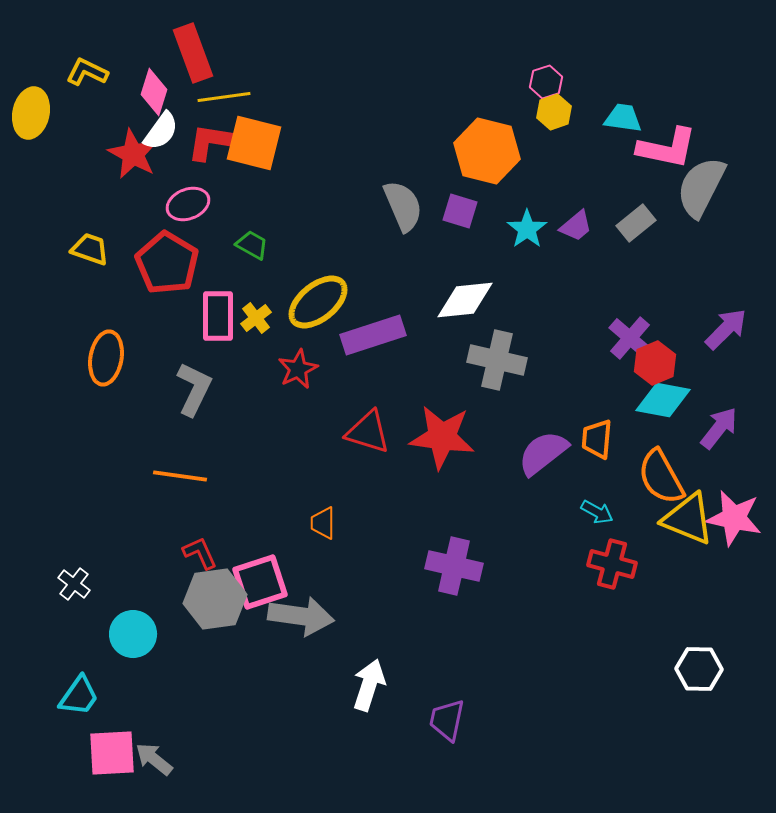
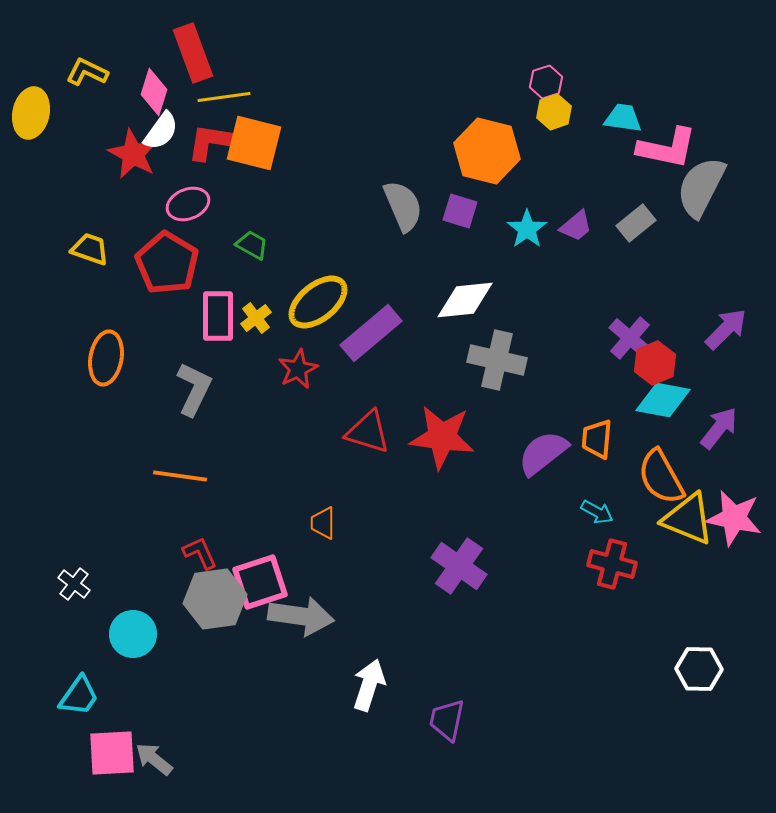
purple rectangle at (373, 335): moved 2 px left, 2 px up; rotated 22 degrees counterclockwise
purple cross at (454, 566): moved 5 px right; rotated 22 degrees clockwise
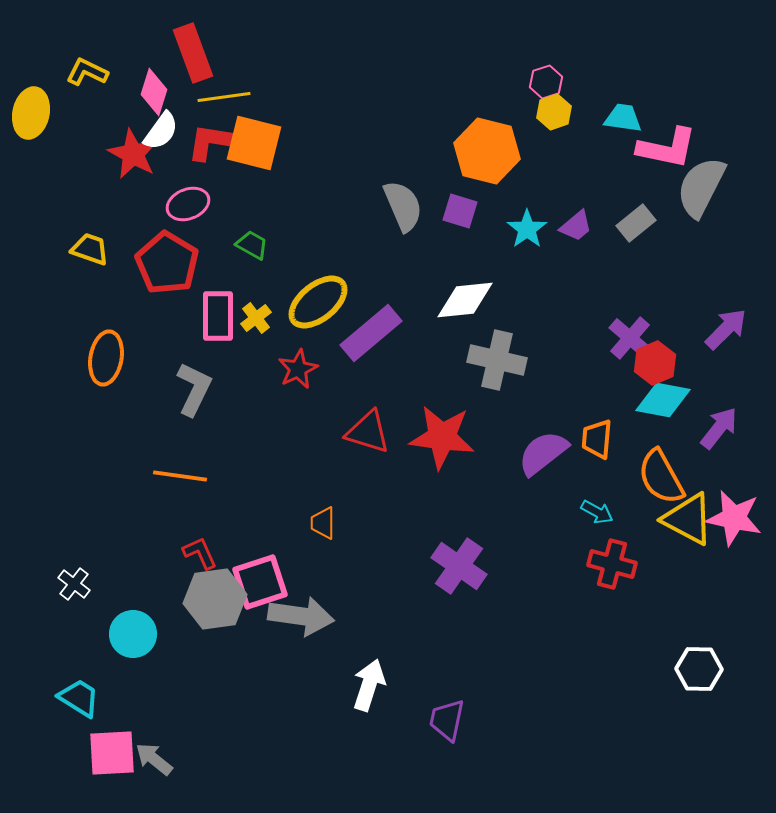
yellow triangle at (688, 519): rotated 6 degrees clockwise
cyan trapezoid at (79, 696): moved 2 px down; rotated 93 degrees counterclockwise
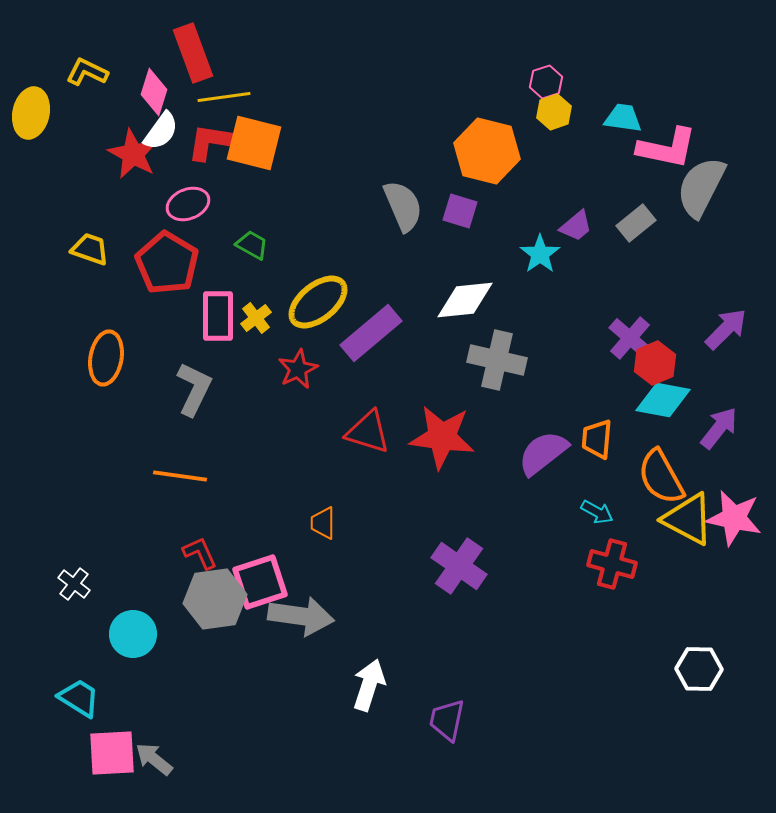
cyan star at (527, 229): moved 13 px right, 25 px down
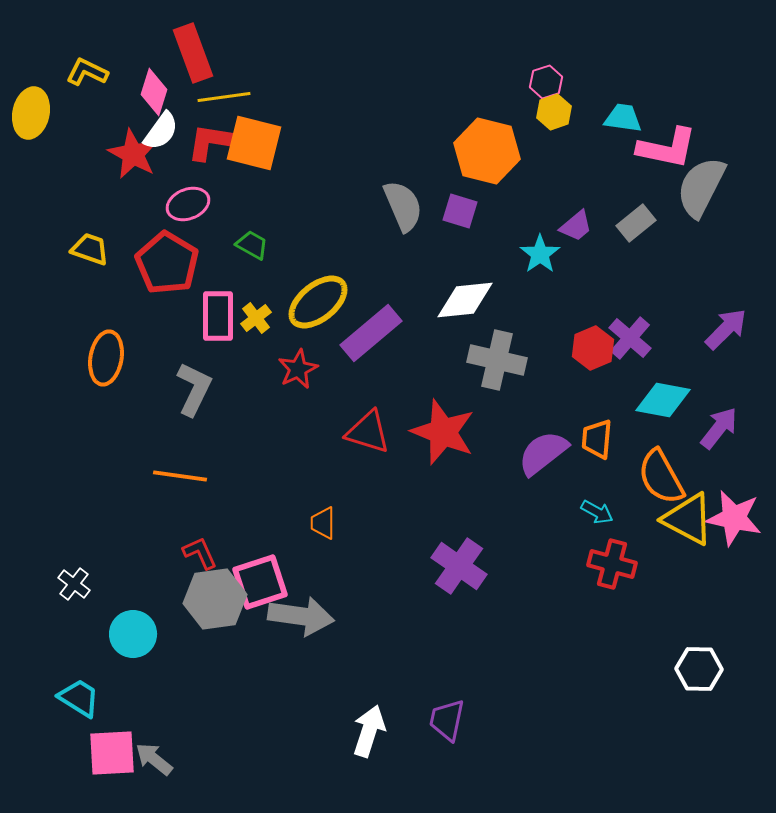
red hexagon at (655, 363): moved 62 px left, 15 px up
red star at (442, 437): moved 1 px right, 5 px up; rotated 14 degrees clockwise
white arrow at (369, 685): moved 46 px down
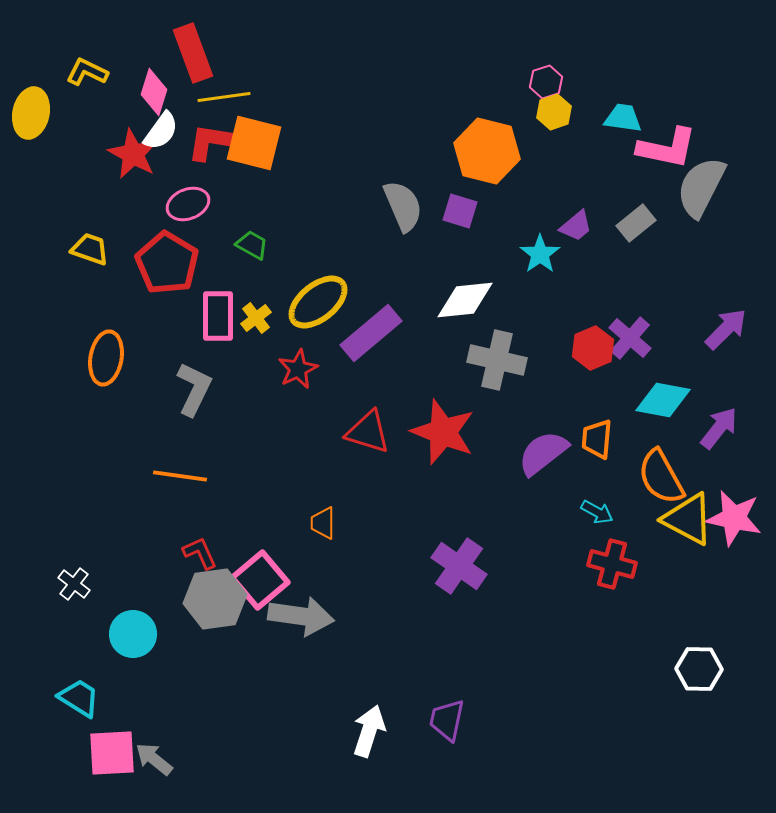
pink square at (260, 582): moved 2 px up; rotated 22 degrees counterclockwise
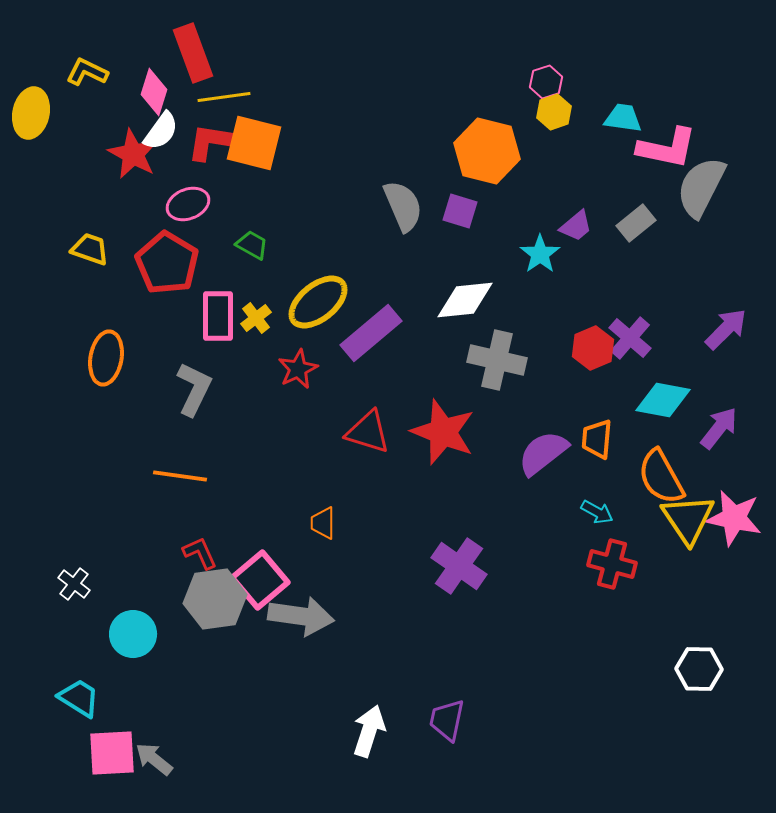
yellow triangle at (688, 519): rotated 28 degrees clockwise
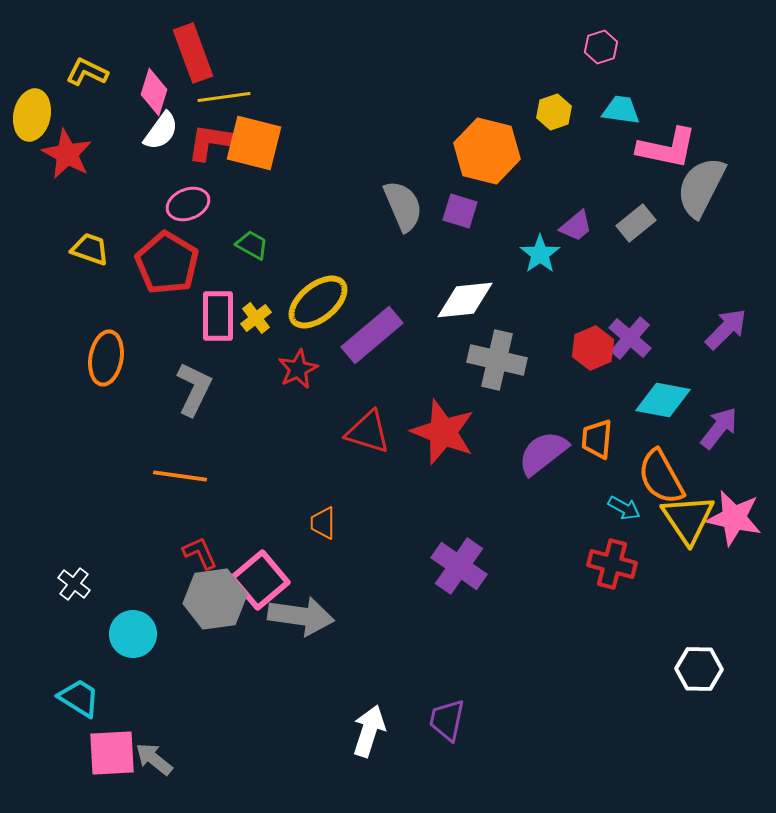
pink hexagon at (546, 82): moved 55 px right, 35 px up
yellow ellipse at (31, 113): moved 1 px right, 2 px down
cyan trapezoid at (623, 118): moved 2 px left, 8 px up
red star at (133, 154): moved 66 px left
purple rectangle at (371, 333): moved 1 px right, 2 px down
cyan arrow at (597, 512): moved 27 px right, 4 px up
